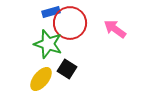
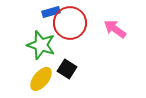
green star: moved 7 px left, 1 px down
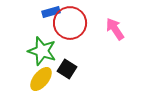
pink arrow: rotated 20 degrees clockwise
green star: moved 1 px right, 6 px down
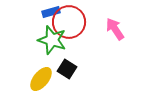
red circle: moved 1 px left, 1 px up
green star: moved 10 px right, 11 px up
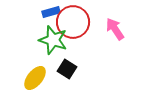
red circle: moved 4 px right
green star: moved 1 px right
yellow ellipse: moved 6 px left, 1 px up
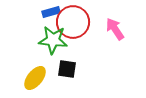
green star: rotated 12 degrees counterclockwise
black square: rotated 24 degrees counterclockwise
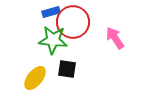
pink arrow: moved 9 px down
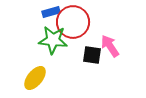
pink arrow: moved 5 px left, 8 px down
black square: moved 25 px right, 14 px up
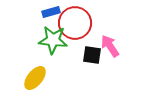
red circle: moved 2 px right, 1 px down
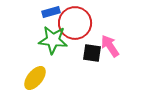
black square: moved 2 px up
